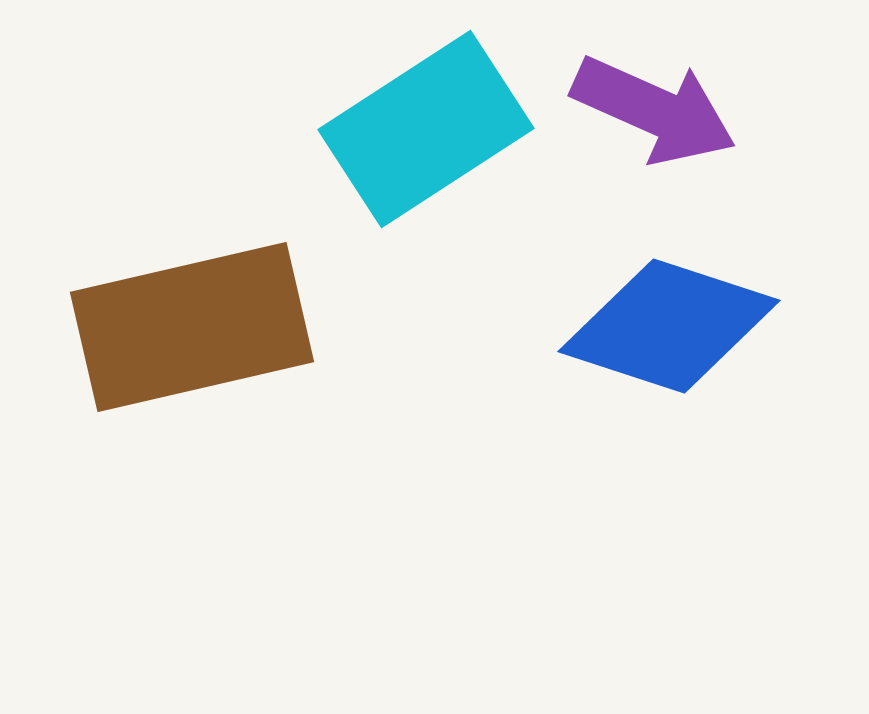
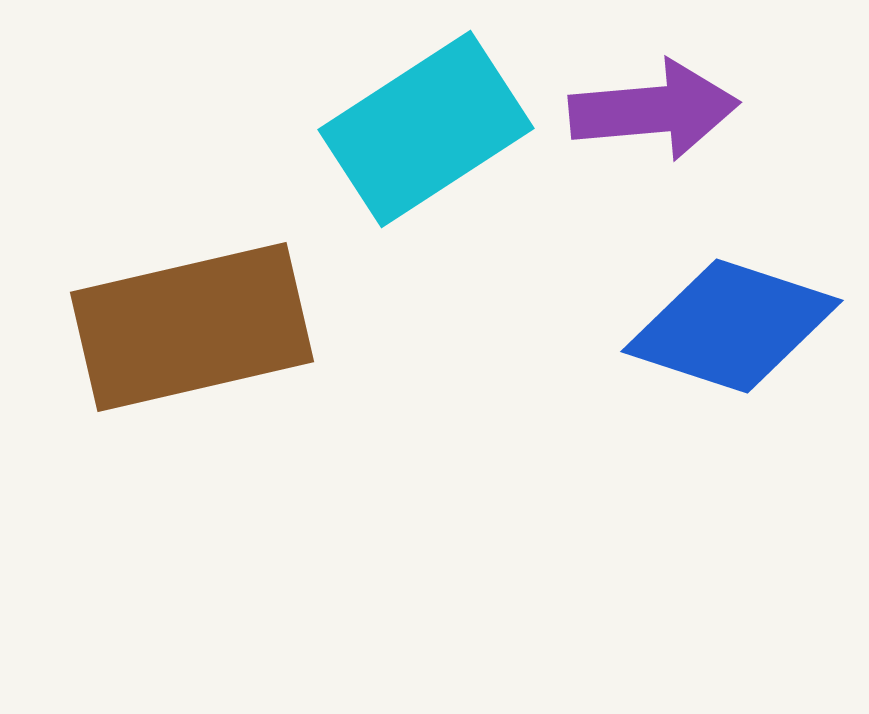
purple arrow: rotated 29 degrees counterclockwise
blue diamond: moved 63 px right
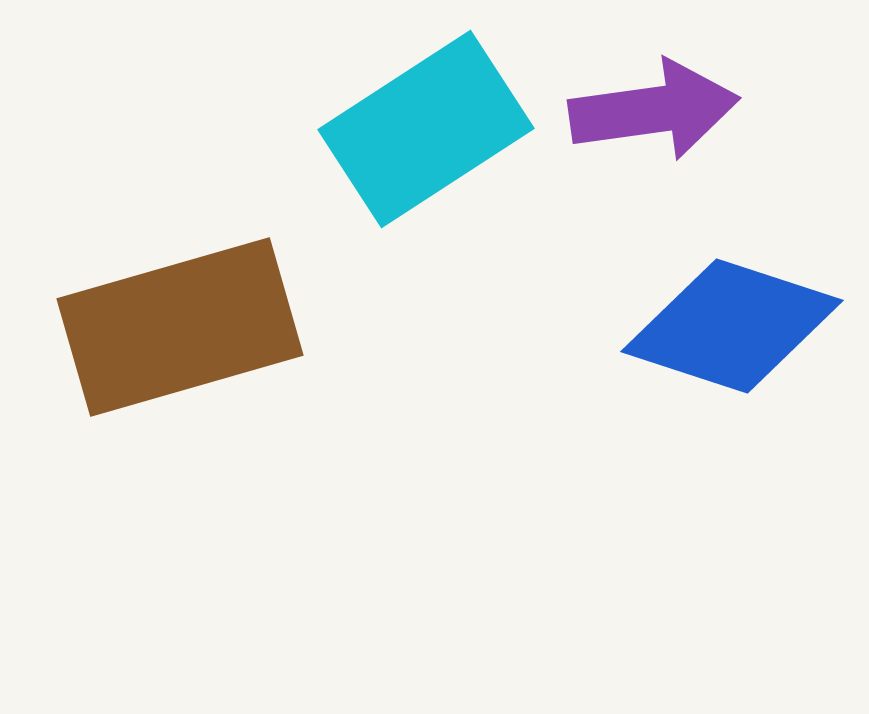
purple arrow: rotated 3 degrees counterclockwise
brown rectangle: moved 12 px left; rotated 3 degrees counterclockwise
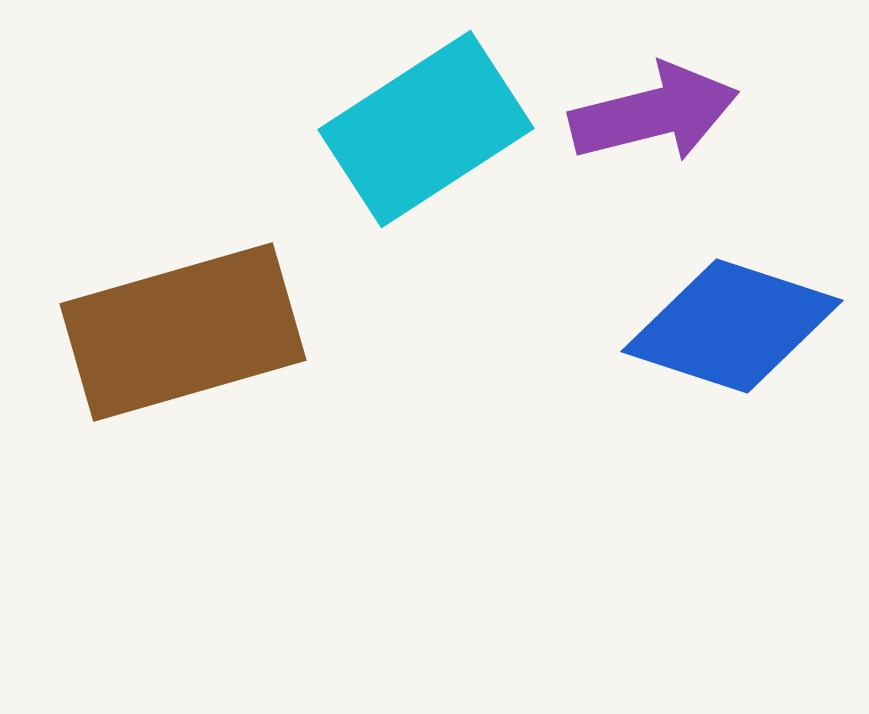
purple arrow: moved 3 px down; rotated 6 degrees counterclockwise
brown rectangle: moved 3 px right, 5 px down
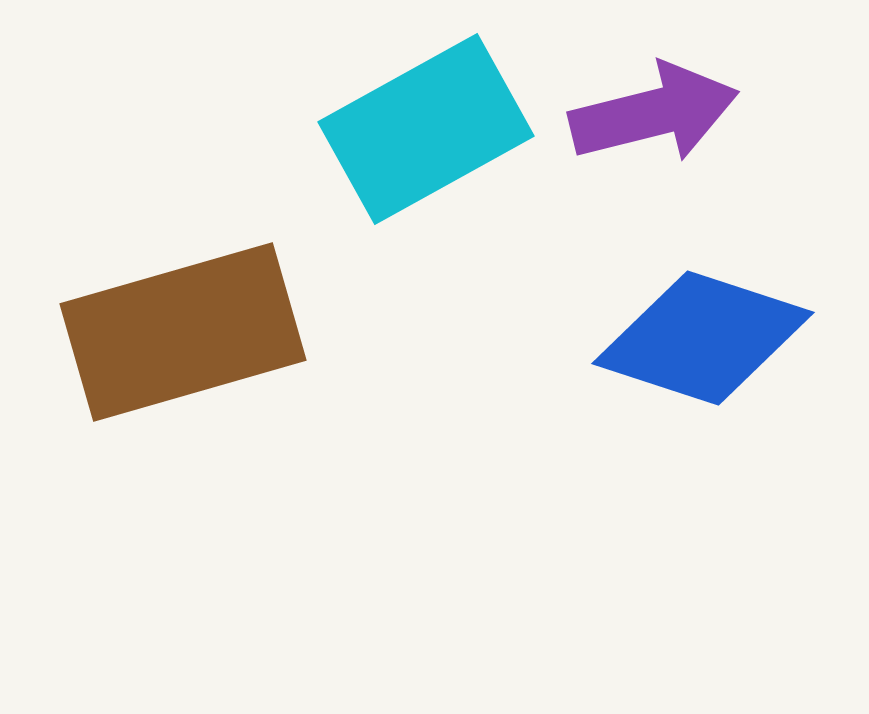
cyan rectangle: rotated 4 degrees clockwise
blue diamond: moved 29 px left, 12 px down
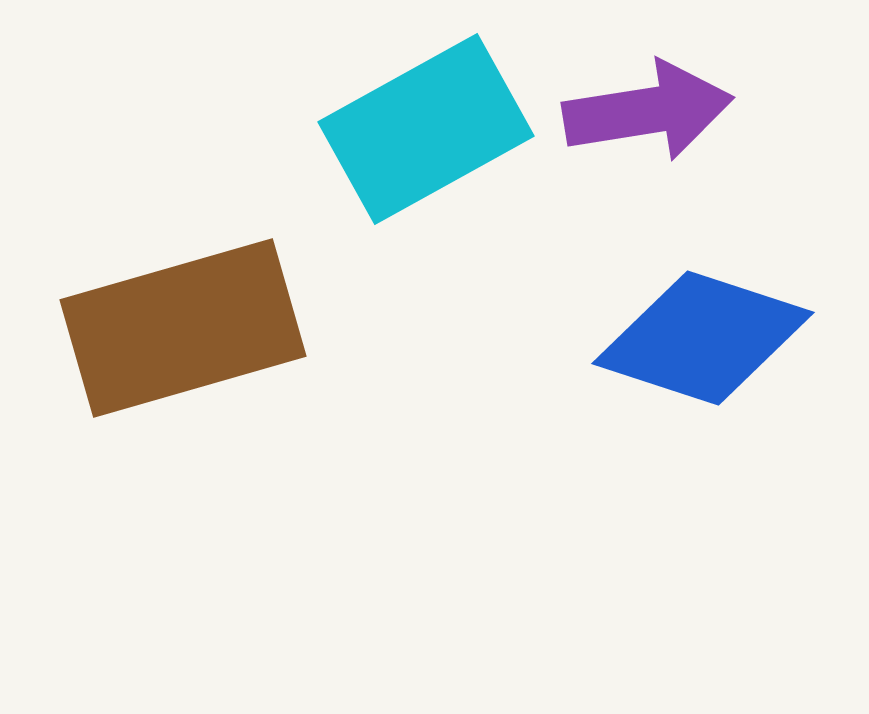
purple arrow: moved 6 px left, 2 px up; rotated 5 degrees clockwise
brown rectangle: moved 4 px up
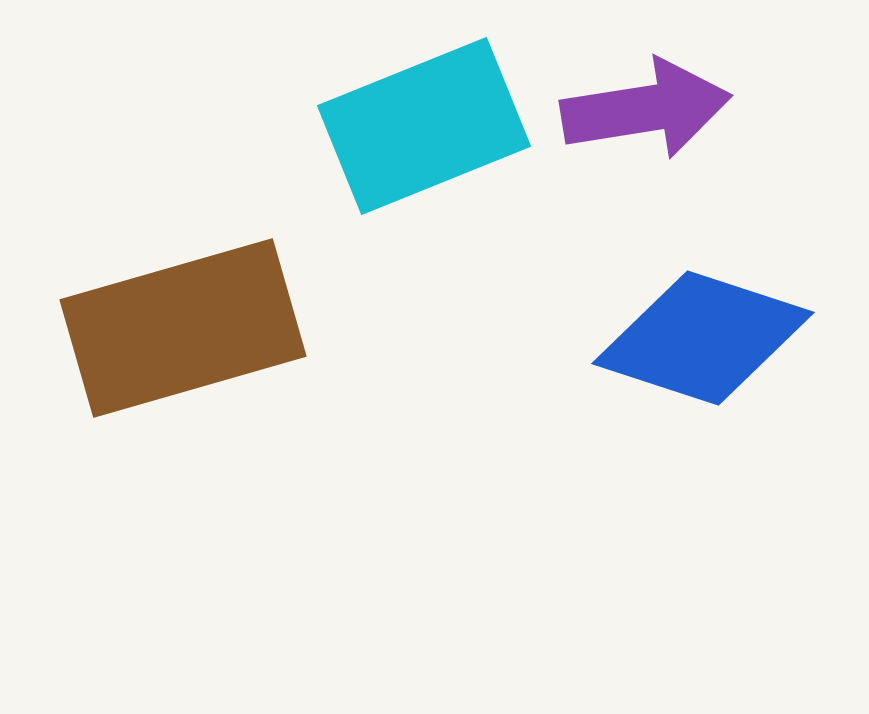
purple arrow: moved 2 px left, 2 px up
cyan rectangle: moved 2 px left, 3 px up; rotated 7 degrees clockwise
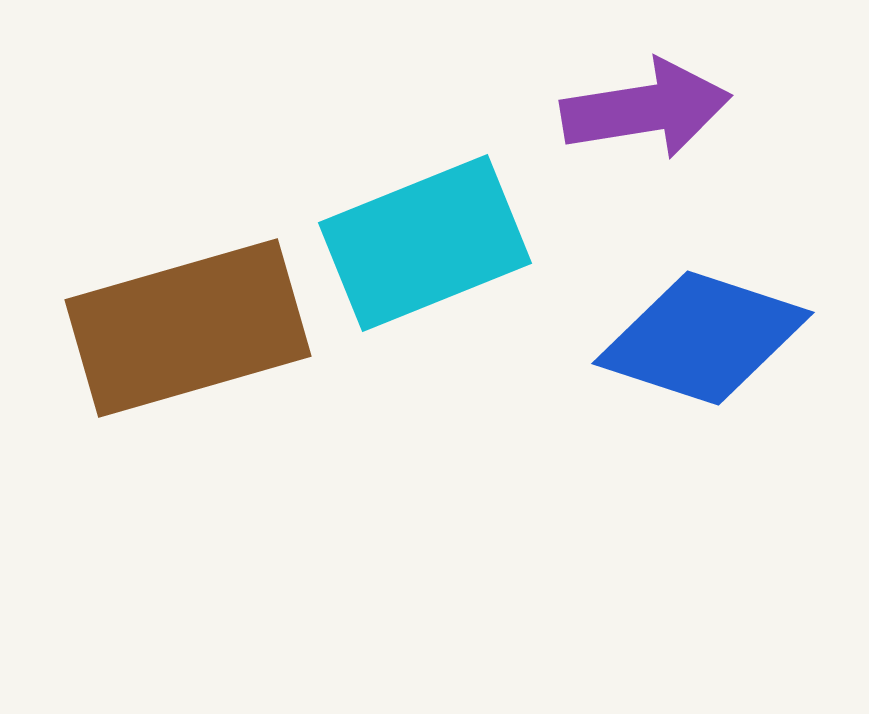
cyan rectangle: moved 1 px right, 117 px down
brown rectangle: moved 5 px right
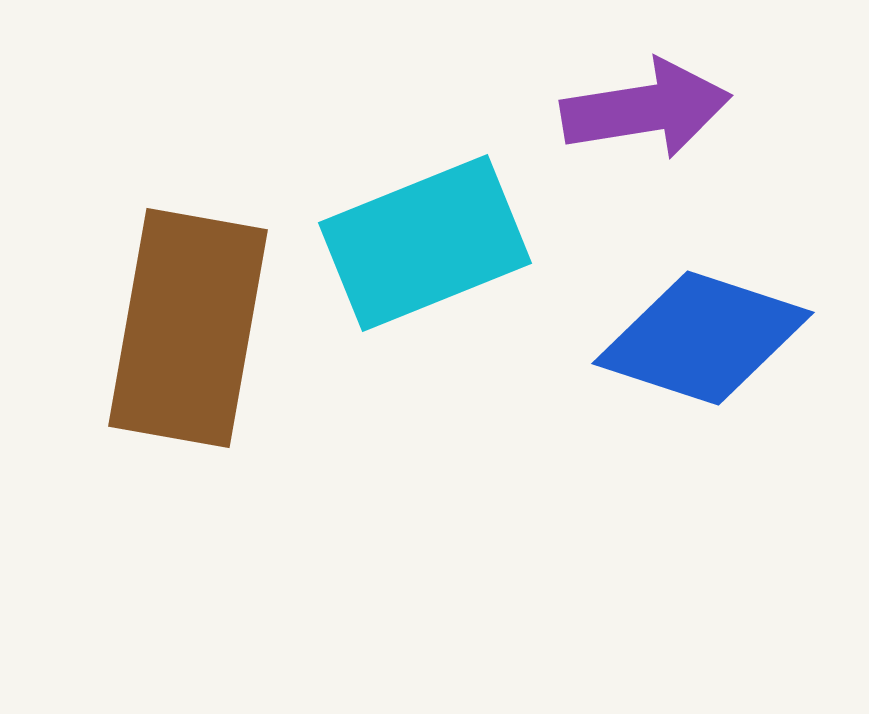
brown rectangle: rotated 64 degrees counterclockwise
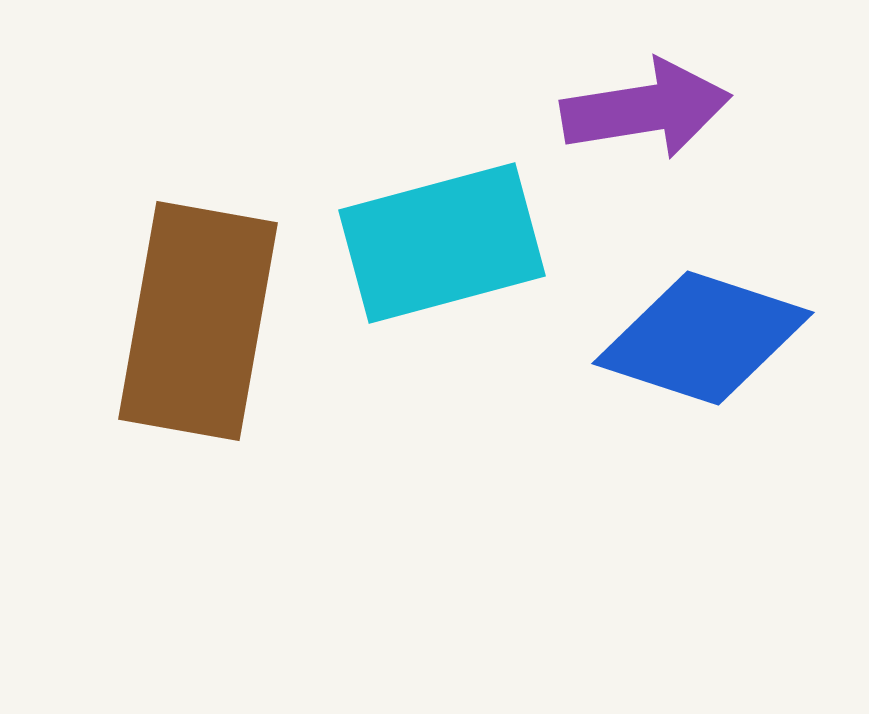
cyan rectangle: moved 17 px right; rotated 7 degrees clockwise
brown rectangle: moved 10 px right, 7 px up
